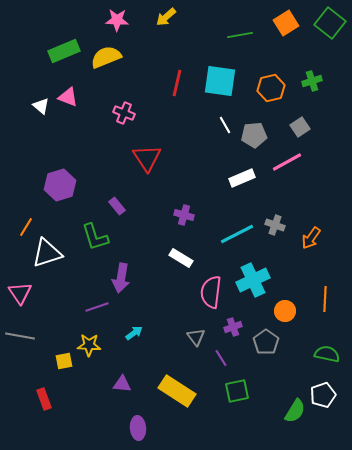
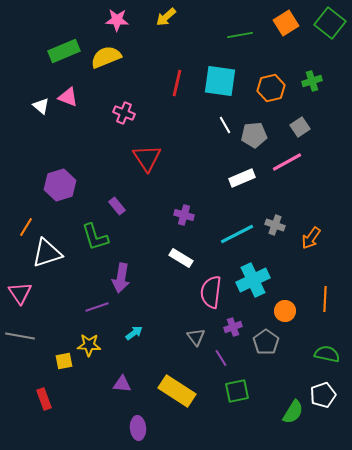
green semicircle at (295, 411): moved 2 px left, 1 px down
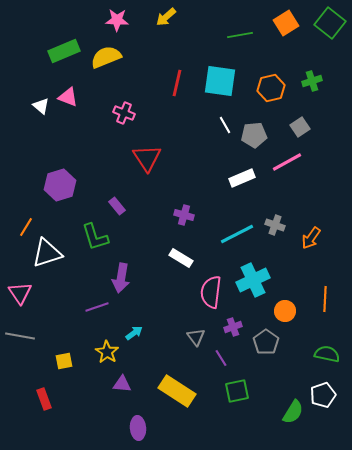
yellow star at (89, 345): moved 18 px right, 7 px down; rotated 30 degrees clockwise
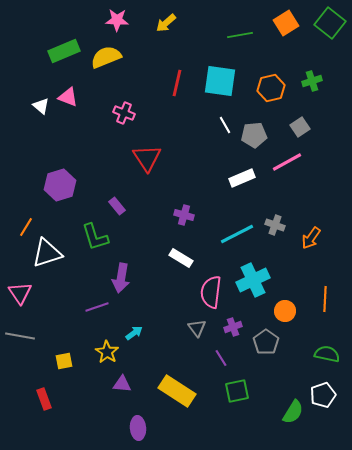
yellow arrow at (166, 17): moved 6 px down
gray triangle at (196, 337): moved 1 px right, 9 px up
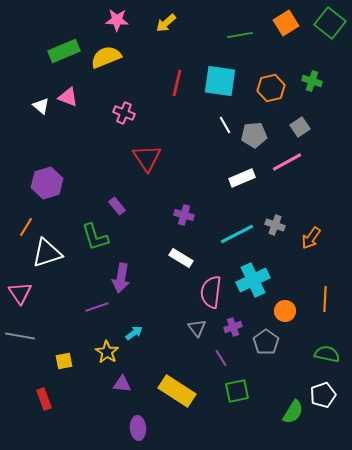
green cross at (312, 81): rotated 36 degrees clockwise
purple hexagon at (60, 185): moved 13 px left, 2 px up
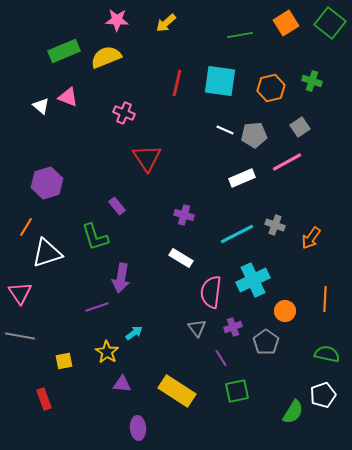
white line at (225, 125): moved 5 px down; rotated 36 degrees counterclockwise
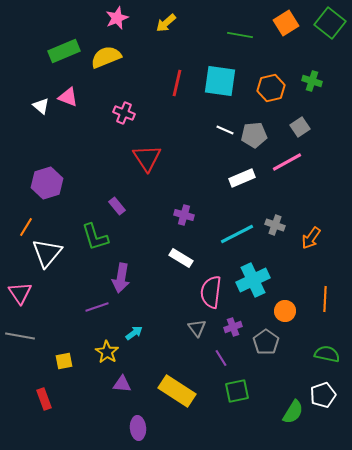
pink star at (117, 20): moved 2 px up; rotated 25 degrees counterclockwise
green line at (240, 35): rotated 20 degrees clockwise
white triangle at (47, 253): rotated 32 degrees counterclockwise
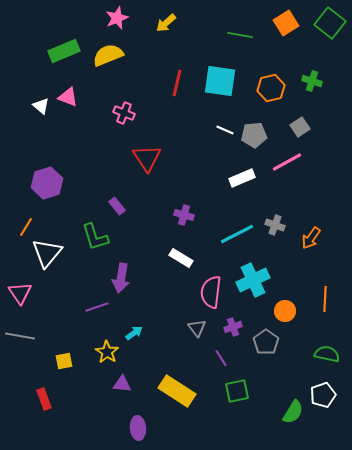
yellow semicircle at (106, 57): moved 2 px right, 2 px up
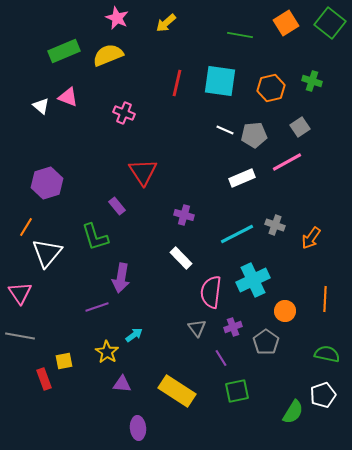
pink star at (117, 18): rotated 25 degrees counterclockwise
red triangle at (147, 158): moved 4 px left, 14 px down
white rectangle at (181, 258): rotated 15 degrees clockwise
cyan arrow at (134, 333): moved 2 px down
red rectangle at (44, 399): moved 20 px up
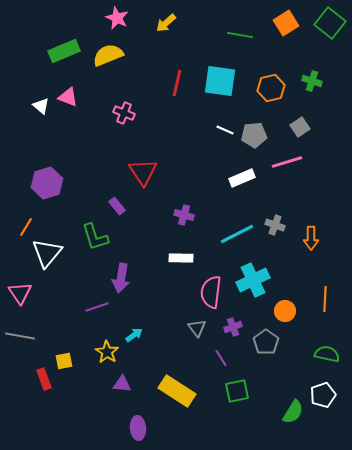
pink line at (287, 162): rotated 12 degrees clockwise
orange arrow at (311, 238): rotated 35 degrees counterclockwise
white rectangle at (181, 258): rotated 45 degrees counterclockwise
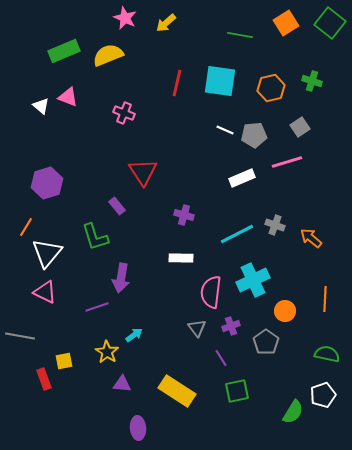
pink star at (117, 18): moved 8 px right
orange arrow at (311, 238): rotated 130 degrees clockwise
pink triangle at (20, 293): moved 25 px right, 1 px up; rotated 30 degrees counterclockwise
purple cross at (233, 327): moved 2 px left, 1 px up
